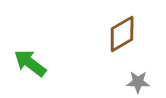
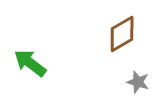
gray star: rotated 15 degrees clockwise
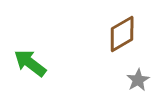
gray star: moved 2 px up; rotated 25 degrees clockwise
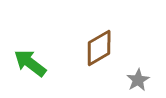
brown diamond: moved 23 px left, 14 px down
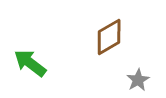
brown diamond: moved 10 px right, 11 px up
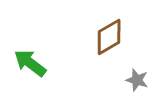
gray star: moved 1 px left; rotated 25 degrees counterclockwise
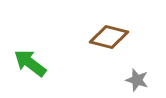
brown diamond: rotated 45 degrees clockwise
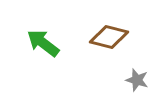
green arrow: moved 13 px right, 20 px up
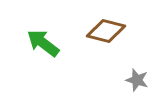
brown diamond: moved 3 px left, 6 px up
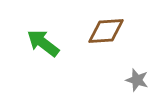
brown diamond: rotated 18 degrees counterclockwise
